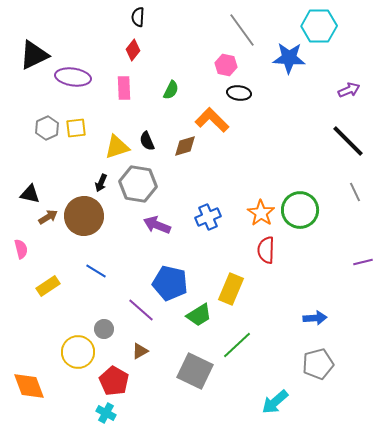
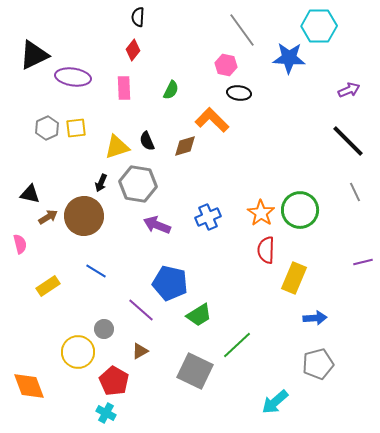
pink semicircle at (21, 249): moved 1 px left, 5 px up
yellow rectangle at (231, 289): moved 63 px right, 11 px up
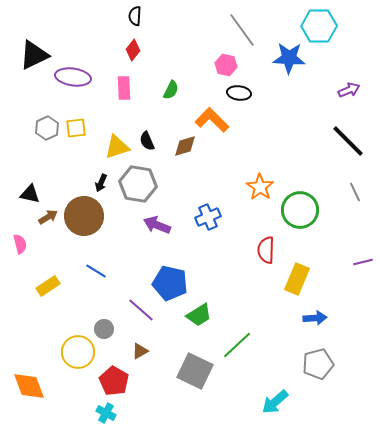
black semicircle at (138, 17): moved 3 px left, 1 px up
orange star at (261, 213): moved 1 px left, 26 px up
yellow rectangle at (294, 278): moved 3 px right, 1 px down
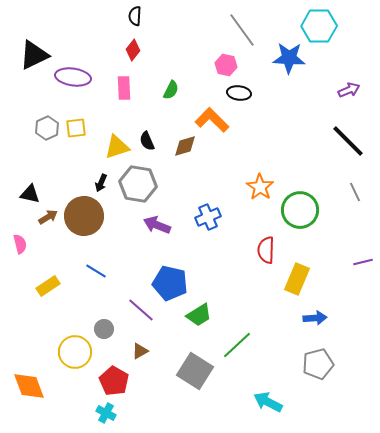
yellow circle at (78, 352): moved 3 px left
gray square at (195, 371): rotated 6 degrees clockwise
cyan arrow at (275, 402): moved 7 px left; rotated 68 degrees clockwise
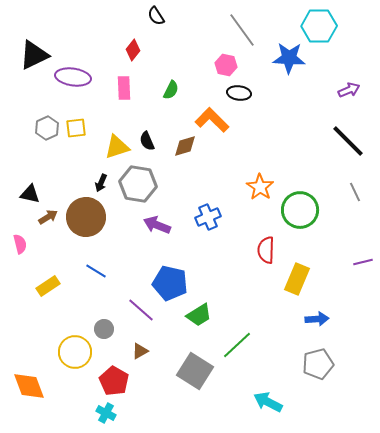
black semicircle at (135, 16): moved 21 px right; rotated 36 degrees counterclockwise
brown circle at (84, 216): moved 2 px right, 1 px down
blue arrow at (315, 318): moved 2 px right, 1 px down
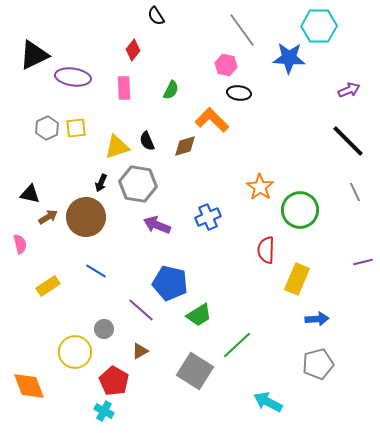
cyan cross at (106, 413): moved 2 px left, 2 px up
